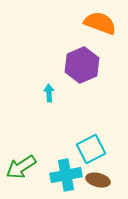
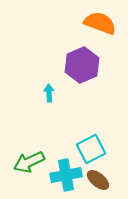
green arrow: moved 8 px right, 5 px up; rotated 8 degrees clockwise
brown ellipse: rotated 25 degrees clockwise
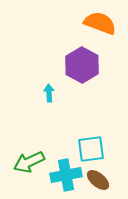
purple hexagon: rotated 8 degrees counterclockwise
cyan square: rotated 20 degrees clockwise
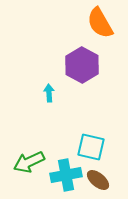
orange semicircle: rotated 140 degrees counterclockwise
cyan square: moved 2 px up; rotated 20 degrees clockwise
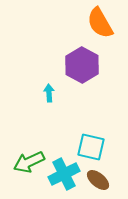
cyan cross: moved 2 px left, 1 px up; rotated 16 degrees counterclockwise
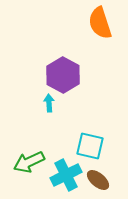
orange semicircle: rotated 12 degrees clockwise
purple hexagon: moved 19 px left, 10 px down
cyan arrow: moved 10 px down
cyan square: moved 1 px left, 1 px up
cyan cross: moved 2 px right, 1 px down
